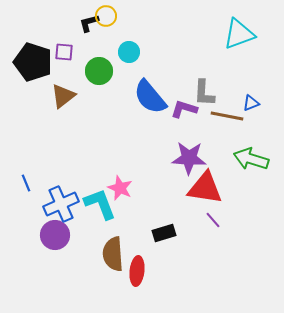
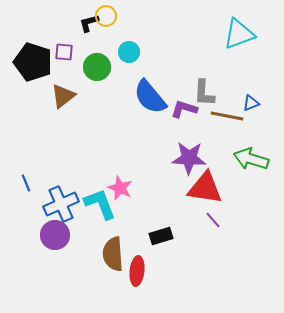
green circle: moved 2 px left, 4 px up
black rectangle: moved 3 px left, 3 px down
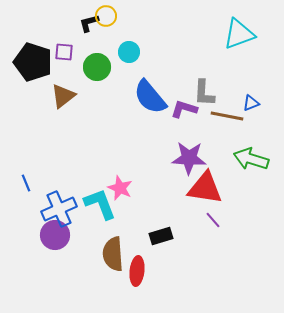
blue cross: moved 2 px left, 5 px down
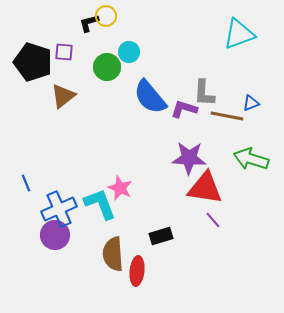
green circle: moved 10 px right
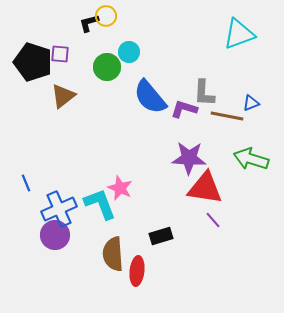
purple square: moved 4 px left, 2 px down
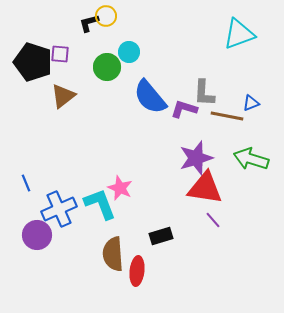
purple star: moved 7 px right; rotated 20 degrees counterclockwise
purple circle: moved 18 px left
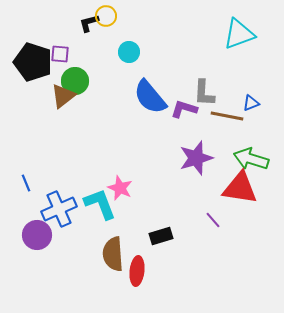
green circle: moved 32 px left, 14 px down
red triangle: moved 35 px right
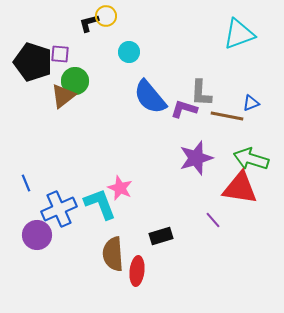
gray L-shape: moved 3 px left
